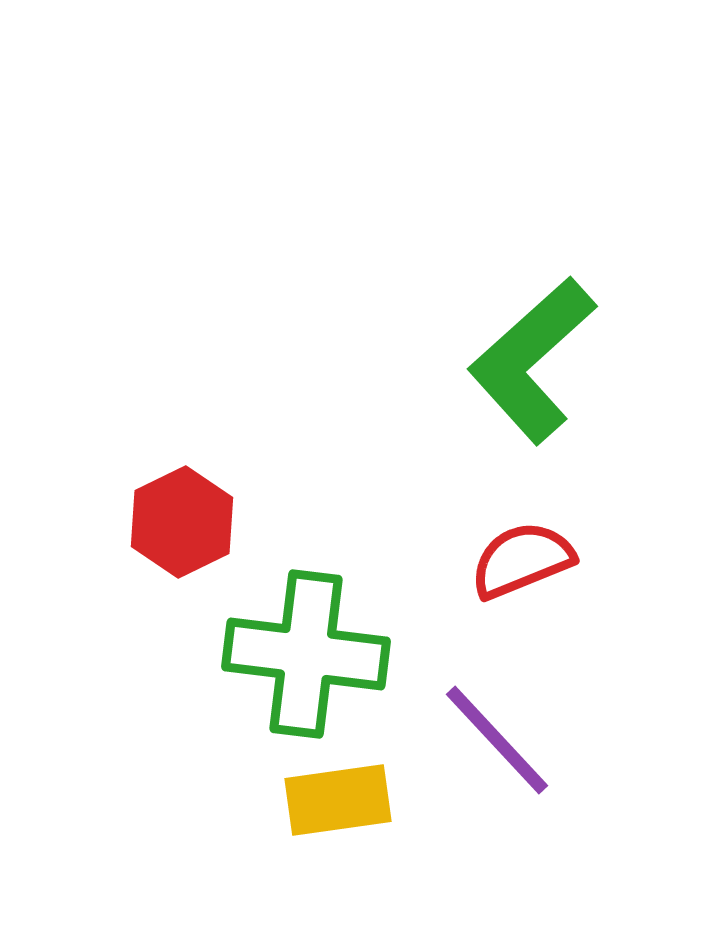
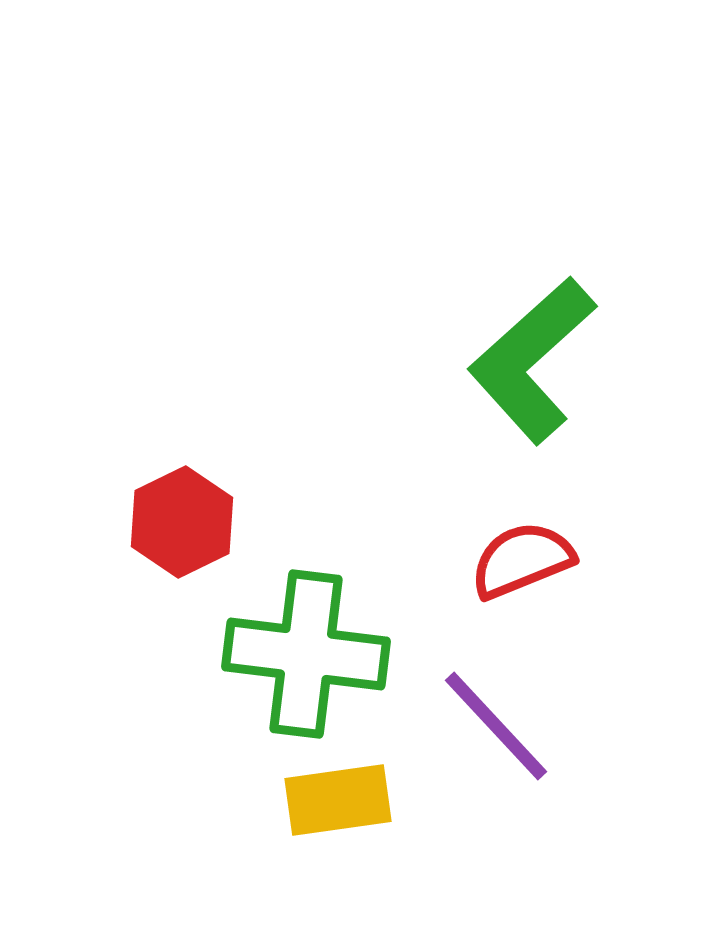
purple line: moved 1 px left, 14 px up
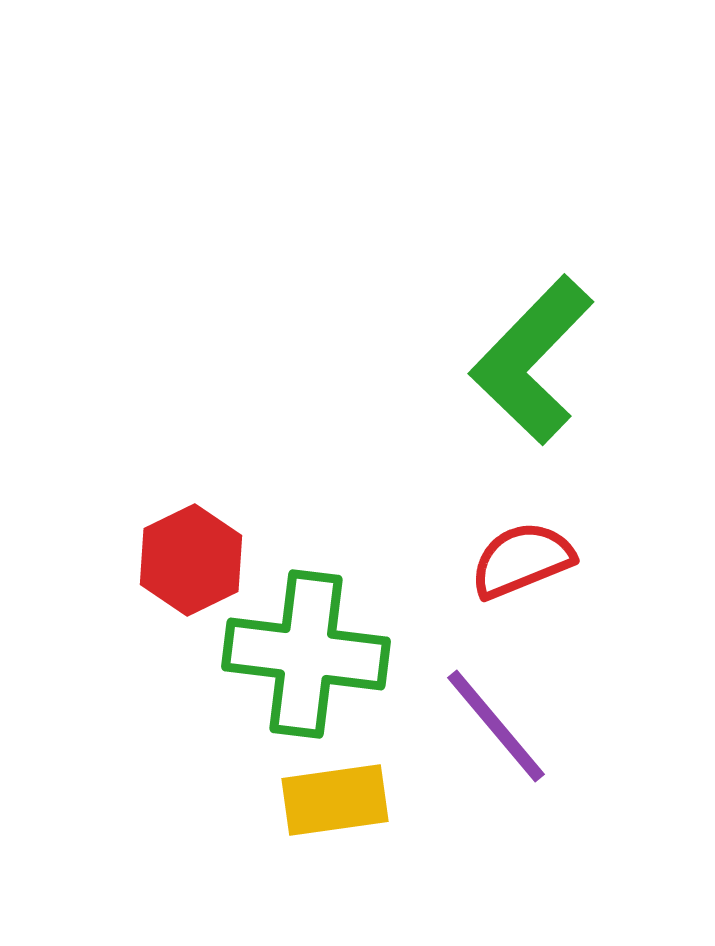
green L-shape: rotated 4 degrees counterclockwise
red hexagon: moved 9 px right, 38 px down
purple line: rotated 3 degrees clockwise
yellow rectangle: moved 3 px left
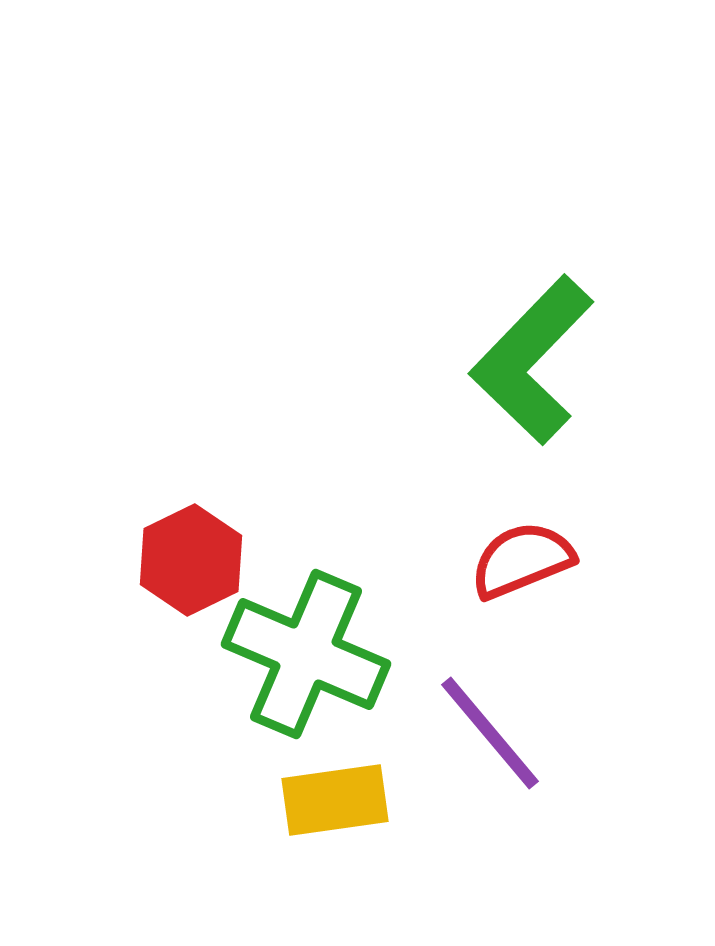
green cross: rotated 16 degrees clockwise
purple line: moved 6 px left, 7 px down
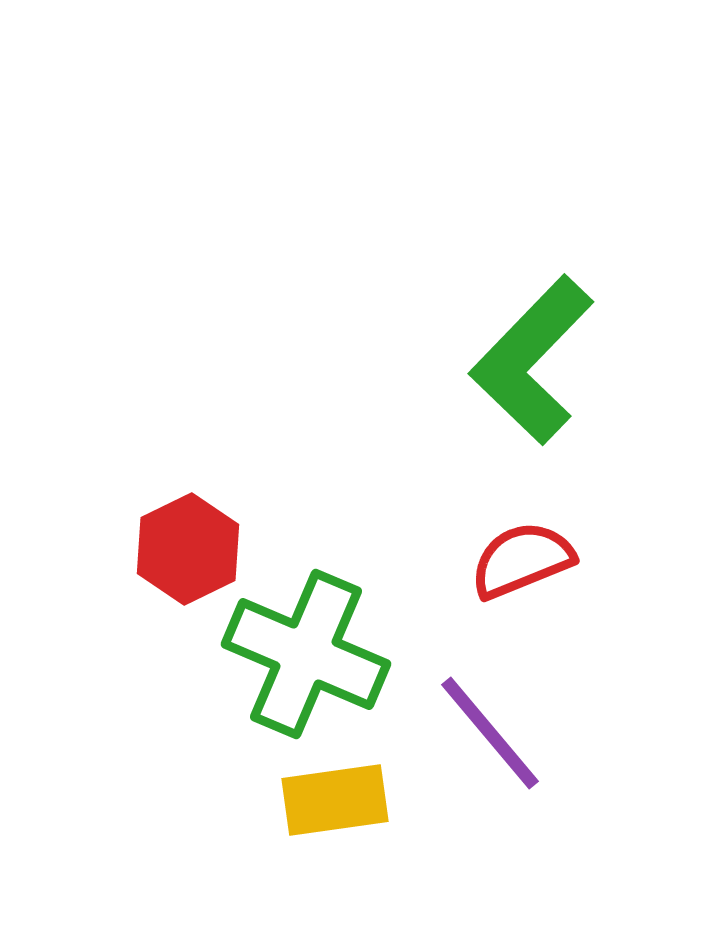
red hexagon: moved 3 px left, 11 px up
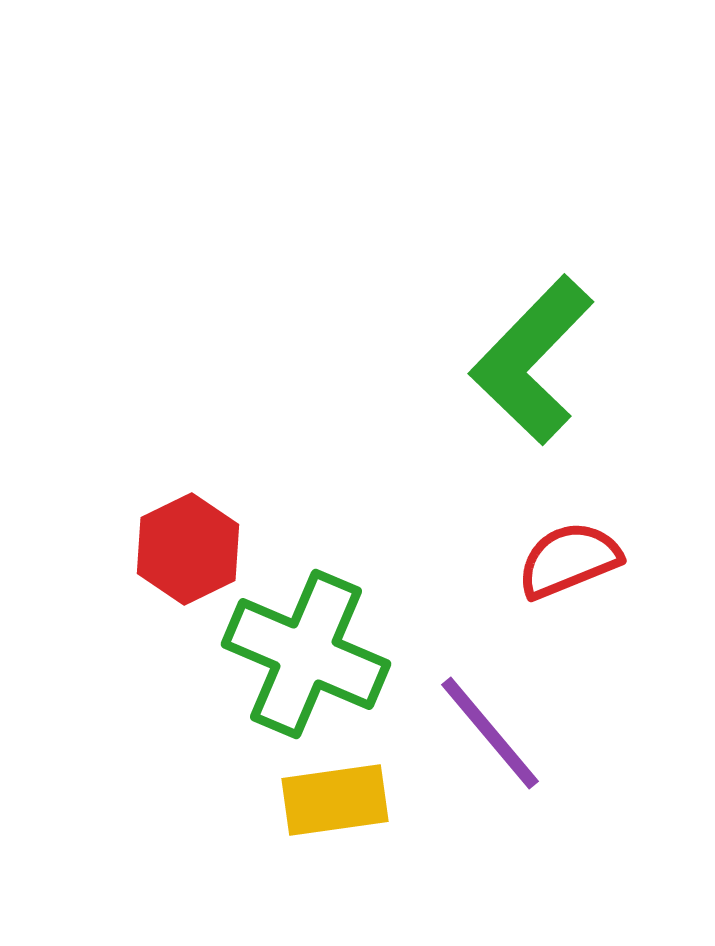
red semicircle: moved 47 px right
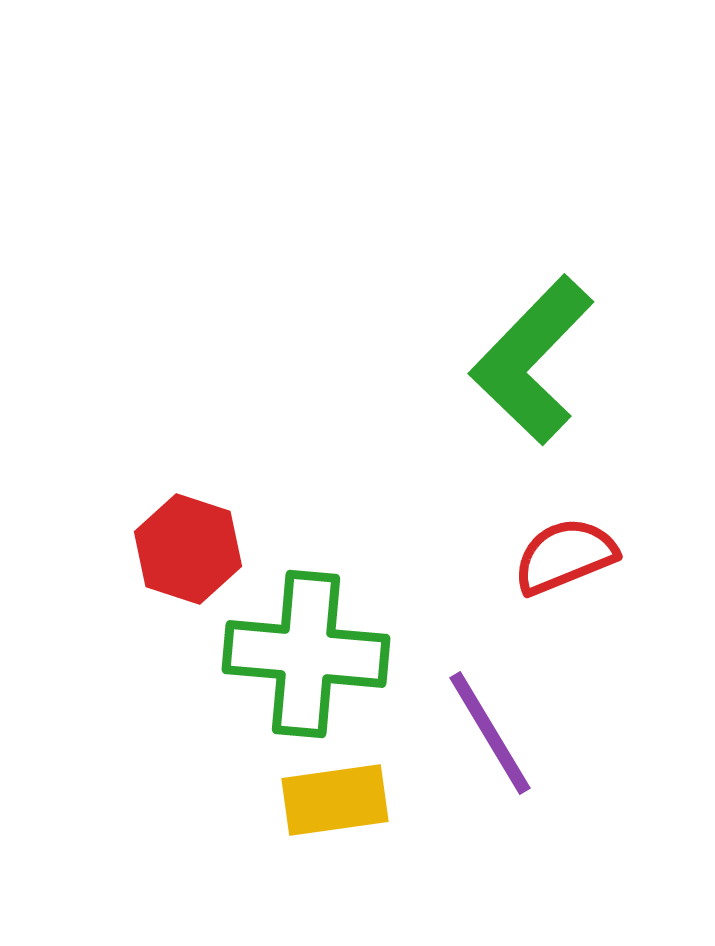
red hexagon: rotated 16 degrees counterclockwise
red semicircle: moved 4 px left, 4 px up
green cross: rotated 18 degrees counterclockwise
purple line: rotated 9 degrees clockwise
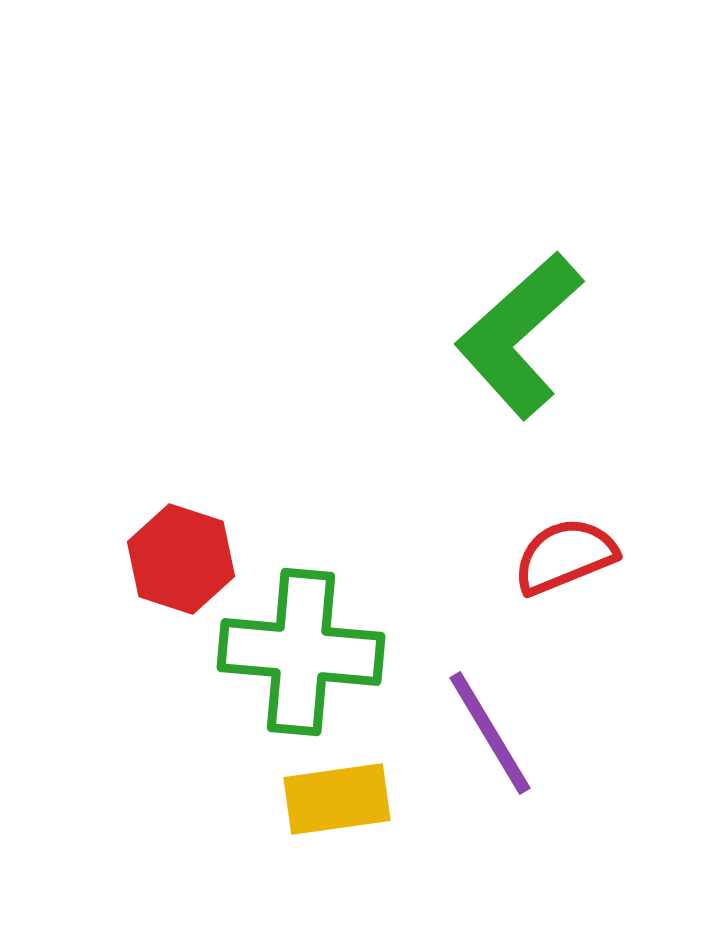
green L-shape: moved 13 px left, 25 px up; rotated 4 degrees clockwise
red hexagon: moved 7 px left, 10 px down
green cross: moved 5 px left, 2 px up
yellow rectangle: moved 2 px right, 1 px up
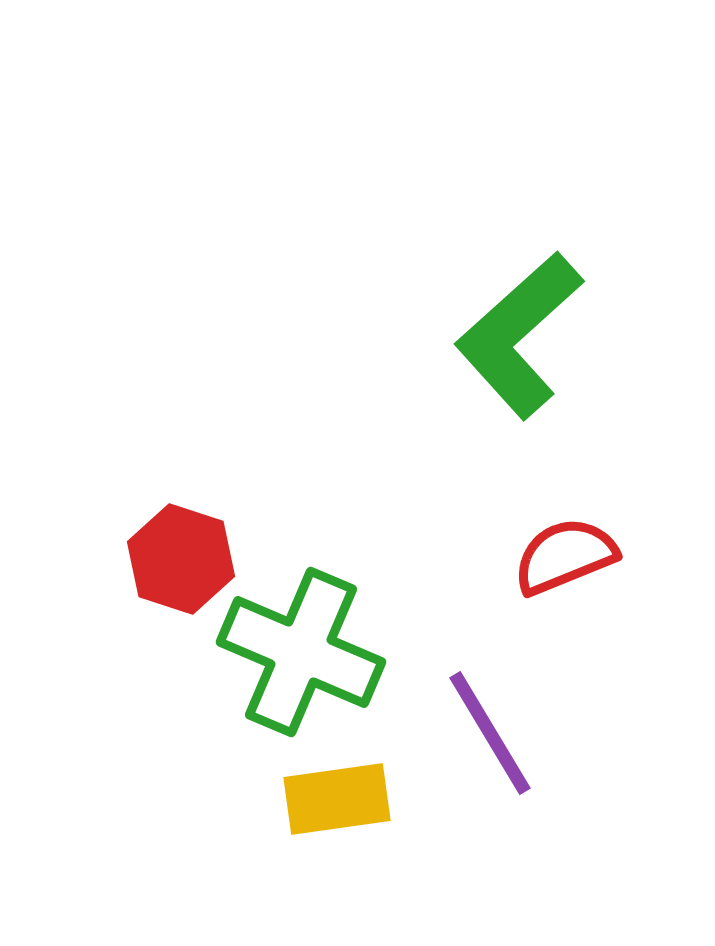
green cross: rotated 18 degrees clockwise
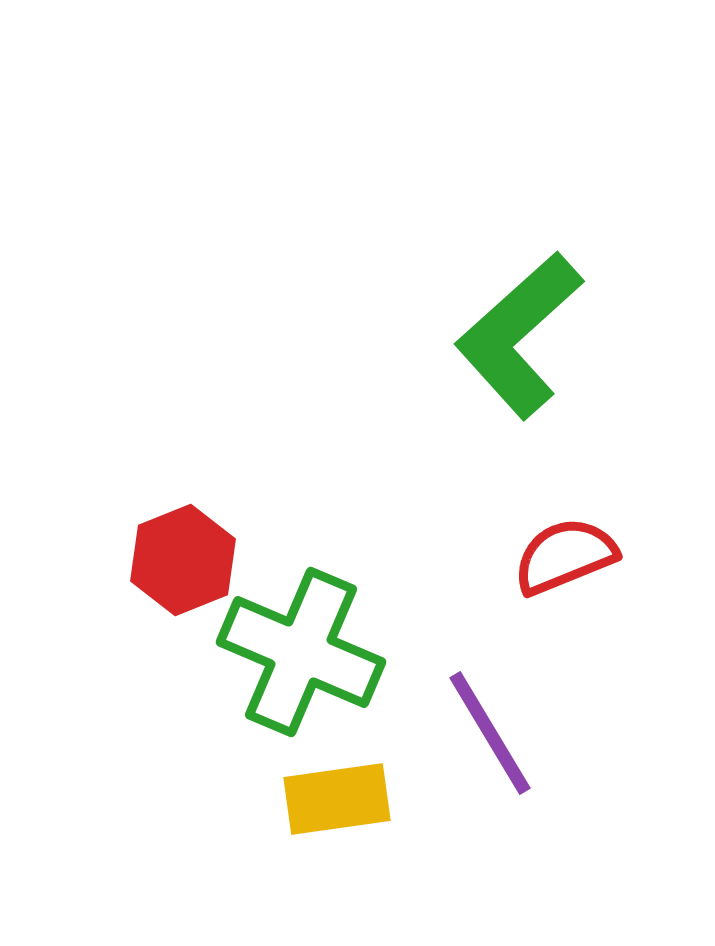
red hexagon: moved 2 px right, 1 px down; rotated 20 degrees clockwise
